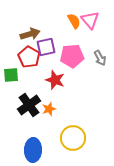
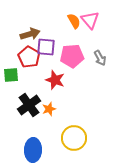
purple square: rotated 18 degrees clockwise
yellow circle: moved 1 px right
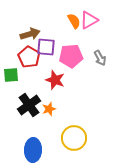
pink triangle: moved 1 px left; rotated 42 degrees clockwise
pink pentagon: moved 1 px left
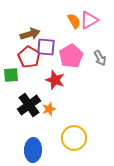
pink pentagon: rotated 25 degrees counterclockwise
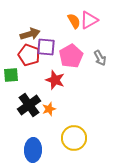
red pentagon: moved 2 px up; rotated 10 degrees counterclockwise
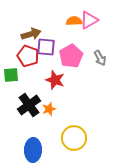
orange semicircle: rotated 63 degrees counterclockwise
brown arrow: moved 1 px right
red pentagon: moved 1 px left, 1 px down
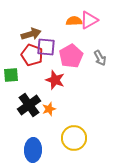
red pentagon: moved 4 px right, 1 px up
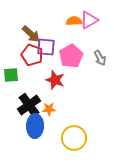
brown arrow: rotated 60 degrees clockwise
orange star: rotated 16 degrees clockwise
blue ellipse: moved 2 px right, 24 px up
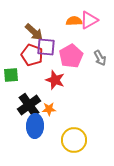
brown arrow: moved 3 px right, 2 px up
yellow circle: moved 2 px down
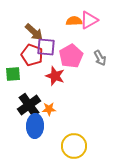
green square: moved 2 px right, 1 px up
red star: moved 4 px up
yellow circle: moved 6 px down
